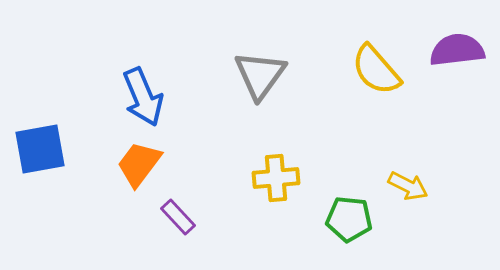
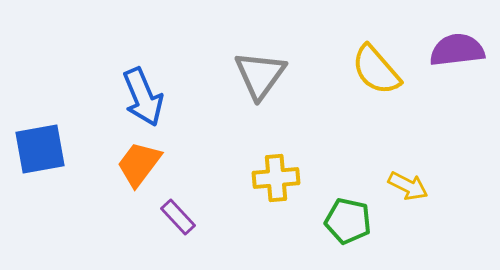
green pentagon: moved 1 px left, 2 px down; rotated 6 degrees clockwise
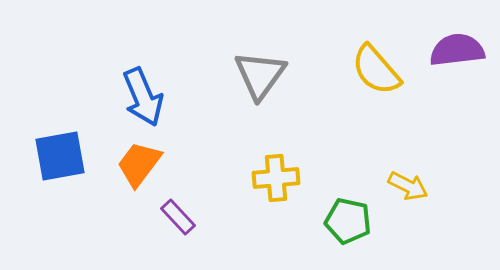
blue square: moved 20 px right, 7 px down
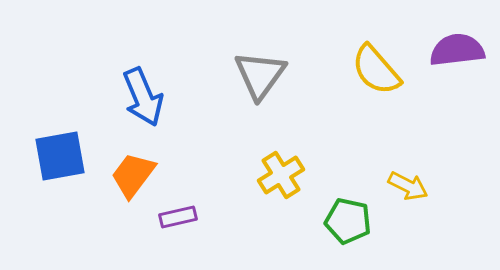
orange trapezoid: moved 6 px left, 11 px down
yellow cross: moved 5 px right, 3 px up; rotated 27 degrees counterclockwise
purple rectangle: rotated 60 degrees counterclockwise
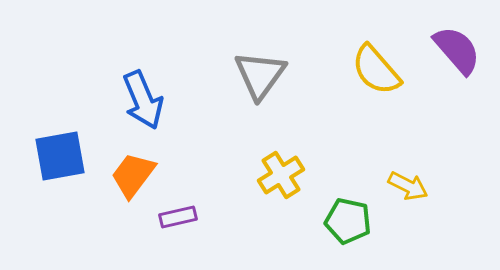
purple semicircle: rotated 56 degrees clockwise
blue arrow: moved 3 px down
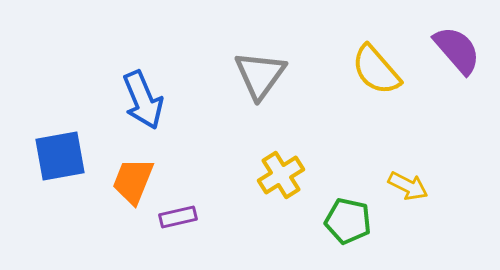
orange trapezoid: moved 6 px down; rotated 15 degrees counterclockwise
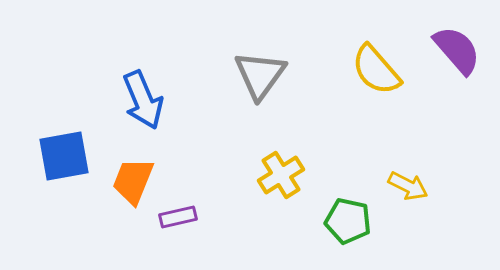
blue square: moved 4 px right
